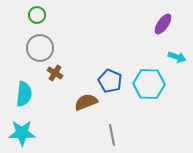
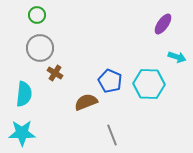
gray line: rotated 10 degrees counterclockwise
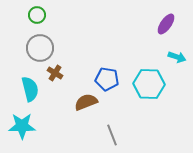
purple ellipse: moved 3 px right
blue pentagon: moved 3 px left, 2 px up; rotated 15 degrees counterclockwise
cyan semicircle: moved 6 px right, 5 px up; rotated 20 degrees counterclockwise
cyan star: moved 7 px up
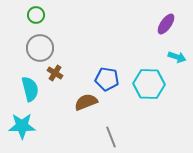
green circle: moved 1 px left
gray line: moved 1 px left, 2 px down
